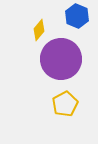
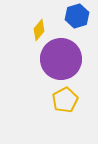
blue hexagon: rotated 20 degrees clockwise
yellow pentagon: moved 4 px up
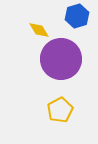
yellow diamond: rotated 70 degrees counterclockwise
yellow pentagon: moved 5 px left, 10 px down
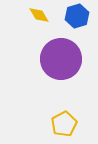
yellow diamond: moved 15 px up
yellow pentagon: moved 4 px right, 14 px down
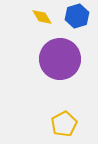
yellow diamond: moved 3 px right, 2 px down
purple circle: moved 1 px left
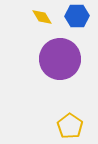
blue hexagon: rotated 15 degrees clockwise
yellow pentagon: moved 6 px right, 2 px down; rotated 10 degrees counterclockwise
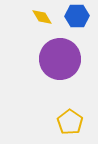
yellow pentagon: moved 4 px up
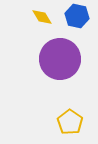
blue hexagon: rotated 15 degrees clockwise
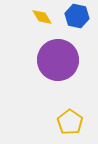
purple circle: moved 2 px left, 1 px down
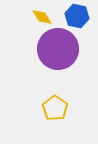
purple circle: moved 11 px up
yellow pentagon: moved 15 px left, 14 px up
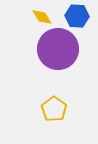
blue hexagon: rotated 10 degrees counterclockwise
yellow pentagon: moved 1 px left, 1 px down
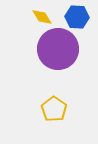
blue hexagon: moved 1 px down
